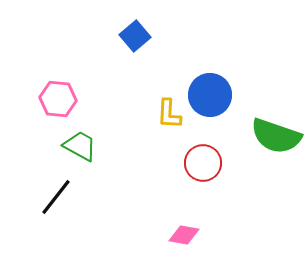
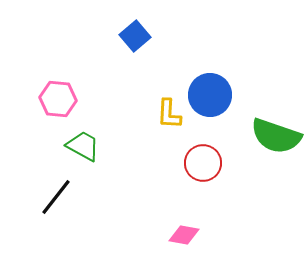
green trapezoid: moved 3 px right
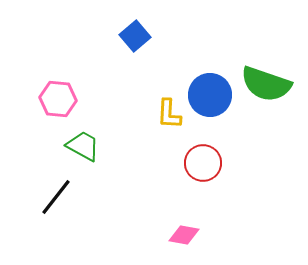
green semicircle: moved 10 px left, 52 px up
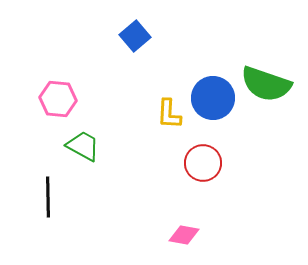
blue circle: moved 3 px right, 3 px down
black line: moved 8 px left; rotated 39 degrees counterclockwise
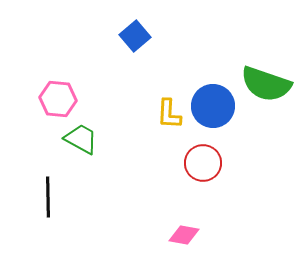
blue circle: moved 8 px down
green trapezoid: moved 2 px left, 7 px up
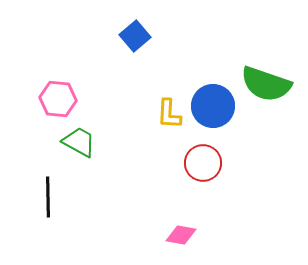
green trapezoid: moved 2 px left, 3 px down
pink diamond: moved 3 px left
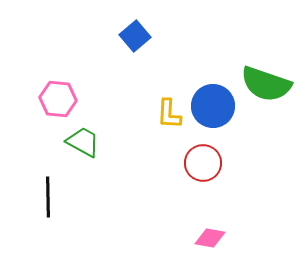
green trapezoid: moved 4 px right
pink diamond: moved 29 px right, 3 px down
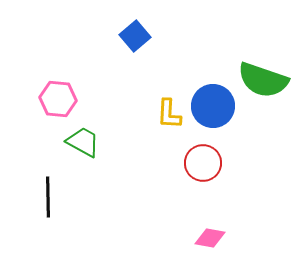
green semicircle: moved 3 px left, 4 px up
